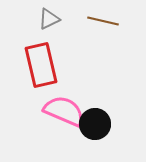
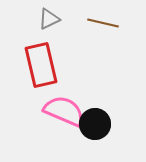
brown line: moved 2 px down
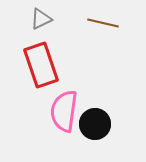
gray triangle: moved 8 px left
red rectangle: rotated 6 degrees counterclockwise
pink semicircle: rotated 105 degrees counterclockwise
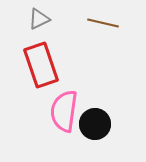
gray triangle: moved 2 px left
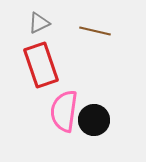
gray triangle: moved 4 px down
brown line: moved 8 px left, 8 px down
black circle: moved 1 px left, 4 px up
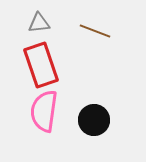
gray triangle: rotated 20 degrees clockwise
brown line: rotated 8 degrees clockwise
pink semicircle: moved 20 px left
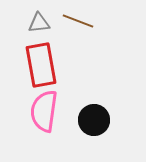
brown line: moved 17 px left, 10 px up
red rectangle: rotated 9 degrees clockwise
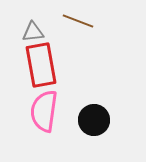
gray triangle: moved 6 px left, 9 px down
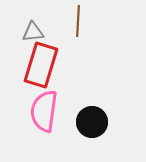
brown line: rotated 72 degrees clockwise
red rectangle: rotated 27 degrees clockwise
black circle: moved 2 px left, 2 px down
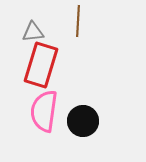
black circle: moved 9 px left, 1 px up
